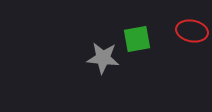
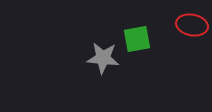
red ellipse: moved 6 px up
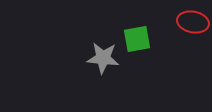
red ellipse: moved 1 px right, 3 px up
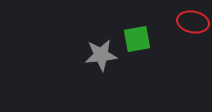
gray star: moved 2 px left, 3 px up; rotated 12 degrees counterclockwise
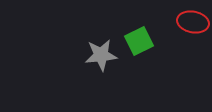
green square: moved 2 px right, 2 px down; rotated 16 degrees counterclockwise
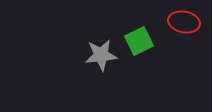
red ellipse: moved 9 px left
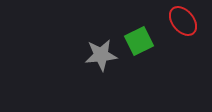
red ellipse: moved 1 px left, 1 px up; rotated 40 degrees clockwise
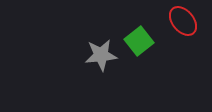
green square: rotated 12 degrees counterclockwise
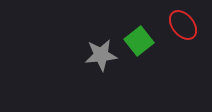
red ellipse: moved 4 px down
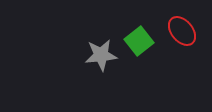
red ellipse: moved 1 px left, 6 px down
